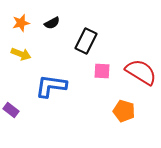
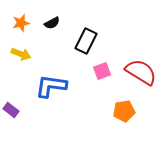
pink square: rotated 24 degrees counterclockwise
orange pentagon: rotated 25 degrees counterclockwise
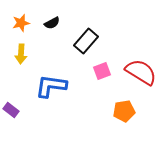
black rectangle: rotated 15 degrees clockwise
yellow arrow: rotated 72 degrees clockwise
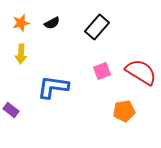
black rectangle: moved 11 px right, 14 px up
blue L-shape: moved 2 px right, 1 px down
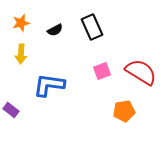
black semicircle: moved 3 px right, 7 px down
black rectangle: moved 5 px left; rotated 65 degrees counterclockwise
blue L-shape: moved 4 px left, 2 px up
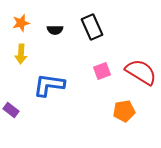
black semicircle: rotated 28 degrees clockwise
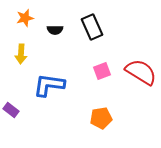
orange star: moved 4 px right, 5 px up
orange pentagon: moved 23 px left, 7 px down
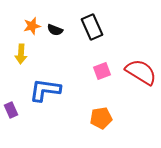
orange star: moved 7 px right, 8 px down
black semicircle: rotated 21 degrees clockwise
blue L-shape: moved 4 px left, 5 px down
purple rectangle: rotated 28 degrees clockwise
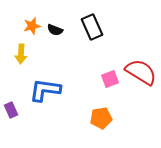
pink square: moved 8 px right, 8 px down
